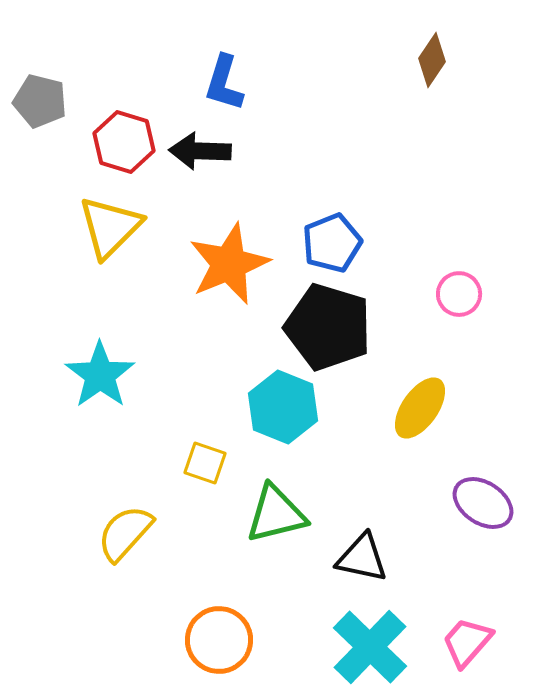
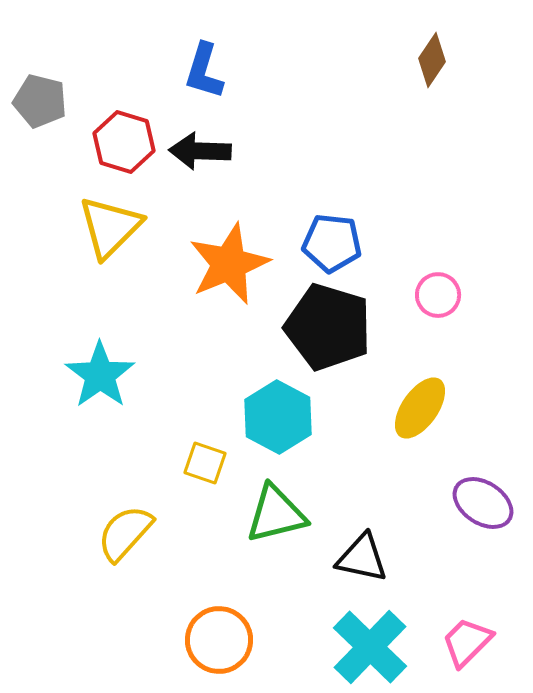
blue L-shape: moved 20 px left, 12 px up
blue pentagon: rotated 28 degrees clockwise
pink circle: moved 21 px left, 1 px down
cyan hexagon: moved 5 px left, 10 px down; rotated 6 degrees clockwise
pink trapezoid: rotated 4 degrees clockwise
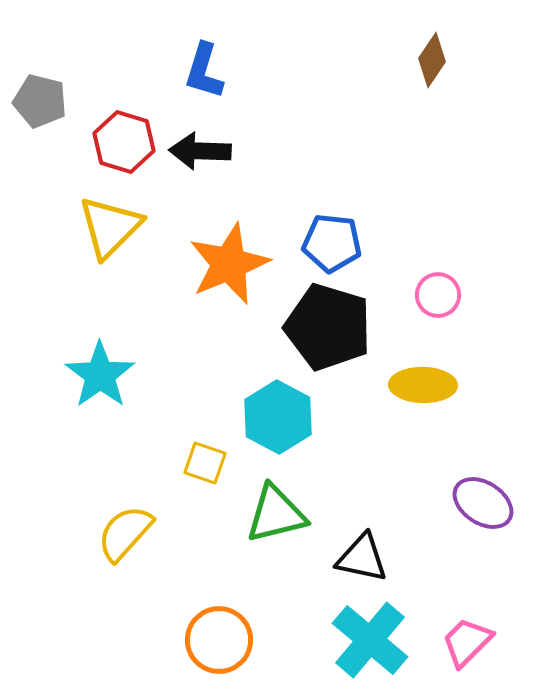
yellow ellipse: moved 3 px right, 23 px up; rotated 56 degrees clockwise
cyan cross: moved 7 px up; rotated 4 degrees counterclockwise
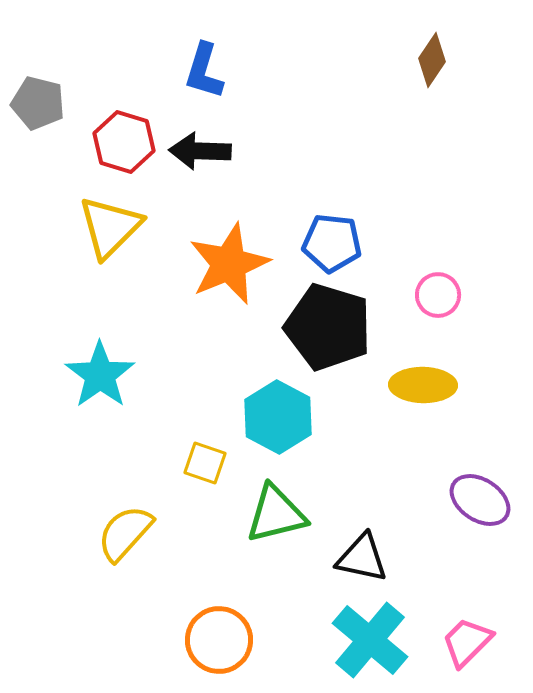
gray pentagon: moved 2 px left, 2 px down
purple ellipse: moved 3 px left, 3 px up
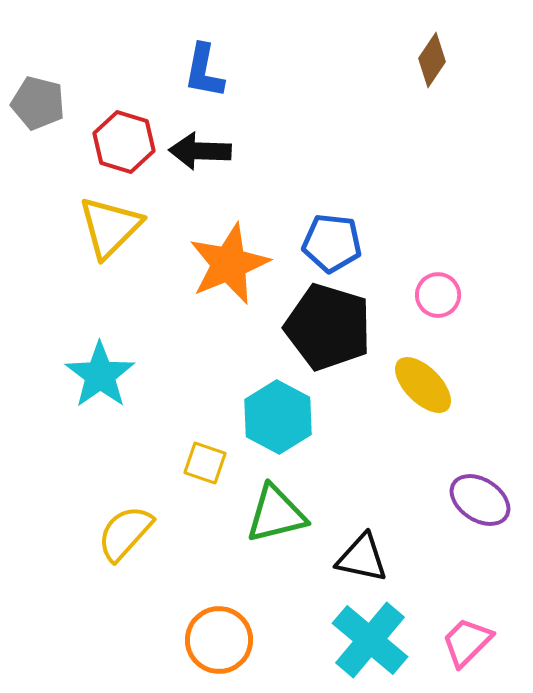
blue L-shape: rotated 6 degrees counterclockwise
yellow ellipse: rotated 44 degrees clockwise
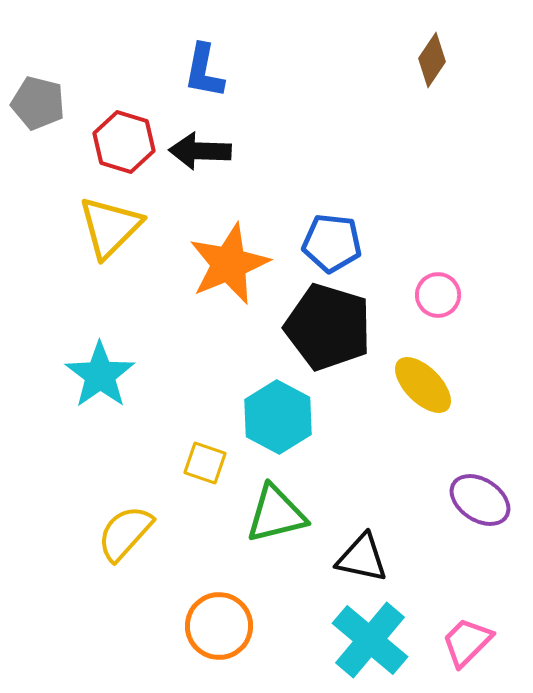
orange circle: moved 14 px up
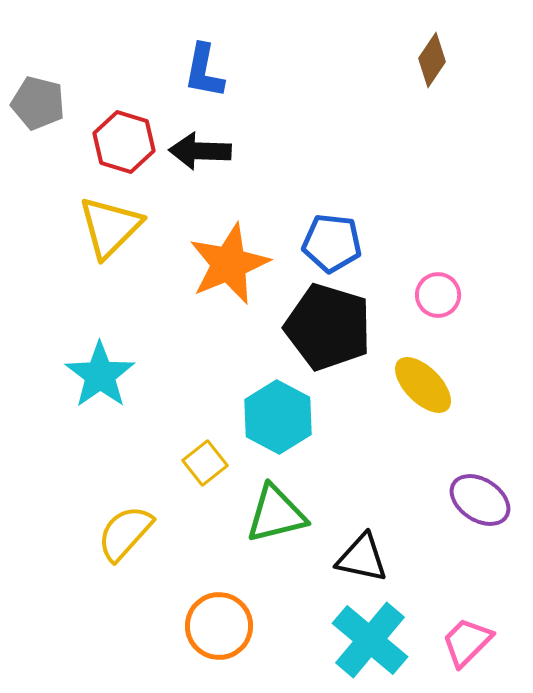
yellow square: rotated 33 degrees clockwise
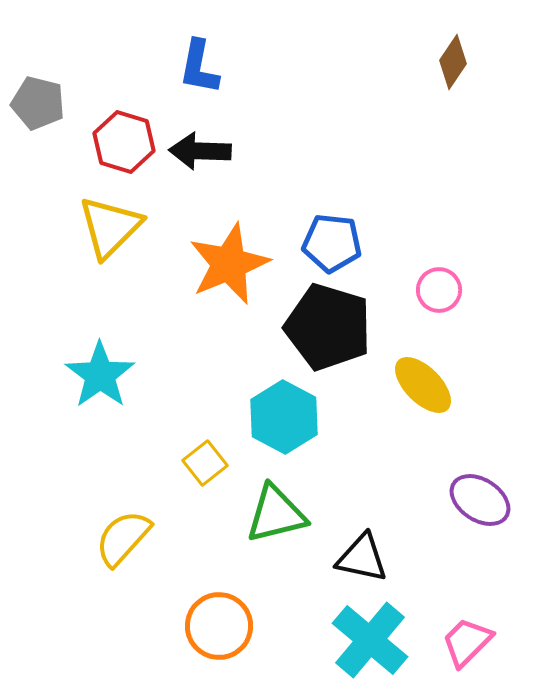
brown diamond: moved 21 px right, 2 px down
blue L-shape: moved 5 px left, 4 px up
pink circle: moved 1 px right, 5 px up
cyan hexagon: moved 6 px right
yellow semicircle: moved 2 px left, 5 px down
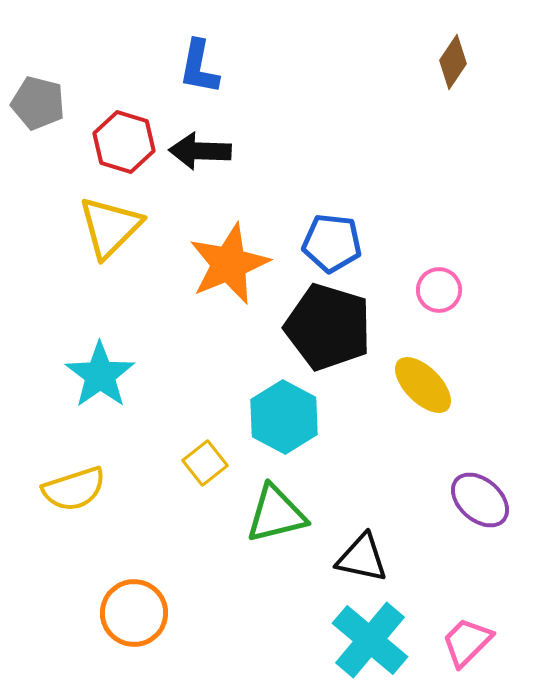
purple ellipse: rotated 8 degrees clockwise
yellow semicircle: moved 49 px left, 49 px up; rotated 150 degrees counterclockwise
orange circle: moved 85 px left, 13 px up
